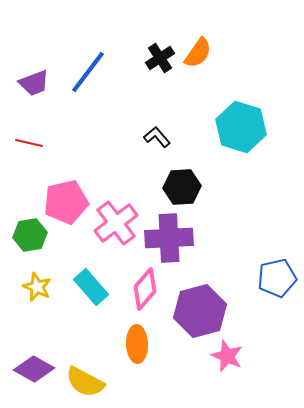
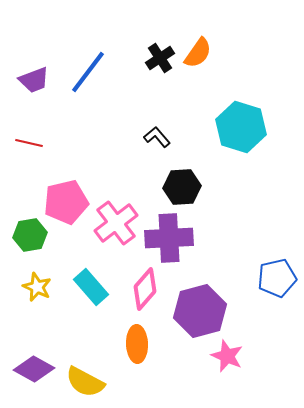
purple trapezoid: moved 3 px up
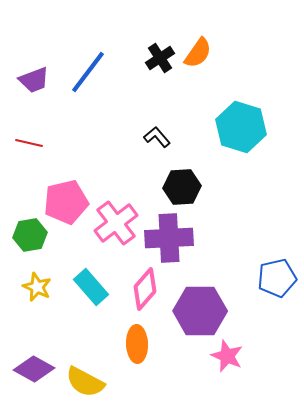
purple hexagon: rotated 15 degrees clockwise
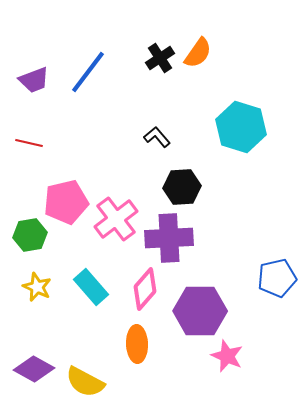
pink cross: moved 4 px up
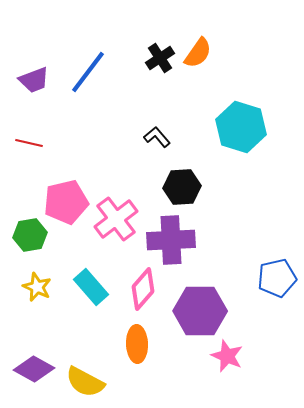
purple cross: moved 2 px right, 2 px down
pink diamond: moved 2 px left
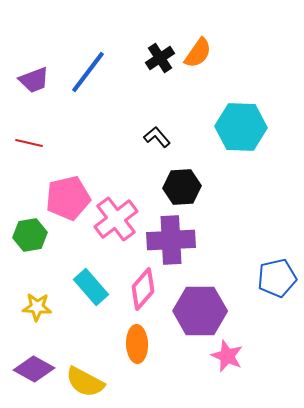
cyan hexagon: rotated 15 degrees counterclockwise
pink pentagon: moved 2 px right, 4 px up
yellow star: moved 20 px down; rotated 20 degrees counterclockwise
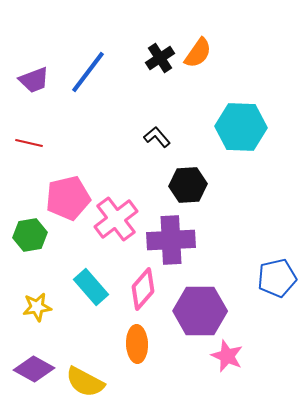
black hexagon: moved 6 px right, 2 px up
yellow star: rotated 12 degrees counterclockwise
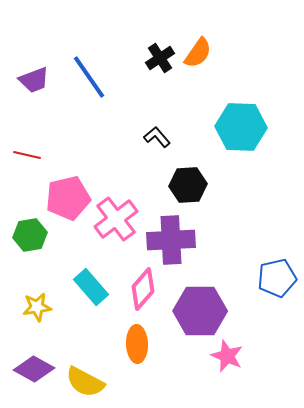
blue line: moved 1 px right, 5 px down; rotated 72 degrees counterclockwise
red line: moved 2 px left, 12 px down
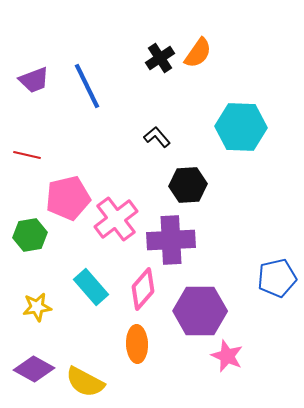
blue line: moved 2 px left, 9 px down; rotated 9 degrees clockwise
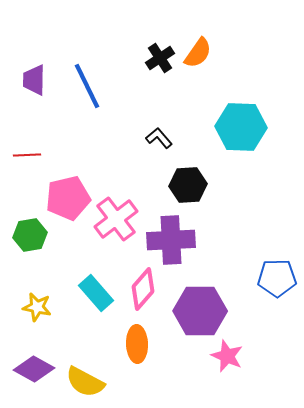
purple trapezoid: rotated 112 degrees clockwise
black L-shape: moved 2 px right, 1 px down
red line: rotated 16 degrees counterclockwise
blue pentagon: rotated 12 degrees clockwise
cyan rectangle: moved 5 px right, 6 px down
yellow star: rotated 20 degrees clockwise
